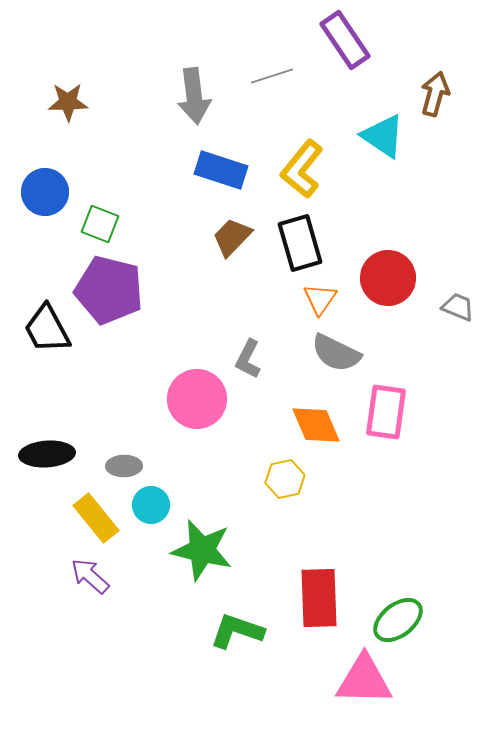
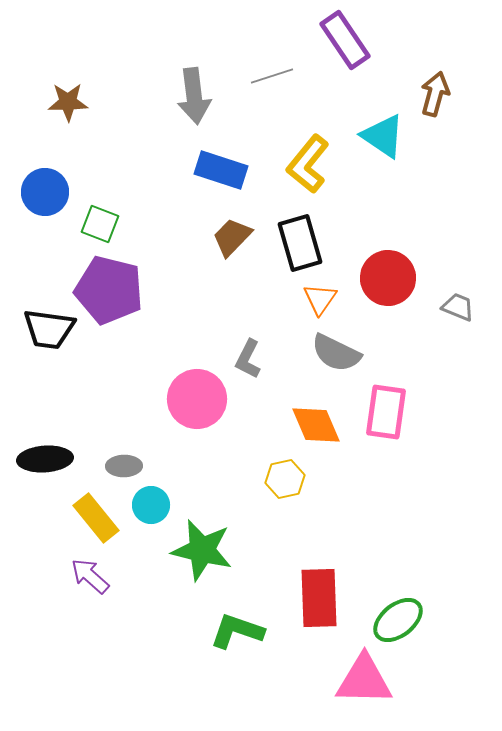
yellow L-shape: moved 6 px right, 5 px up
black trapezoid: moved 2 px right; rotated 54 degrees counterclockwise
black ellipse: moved 2 px left, 5 px down
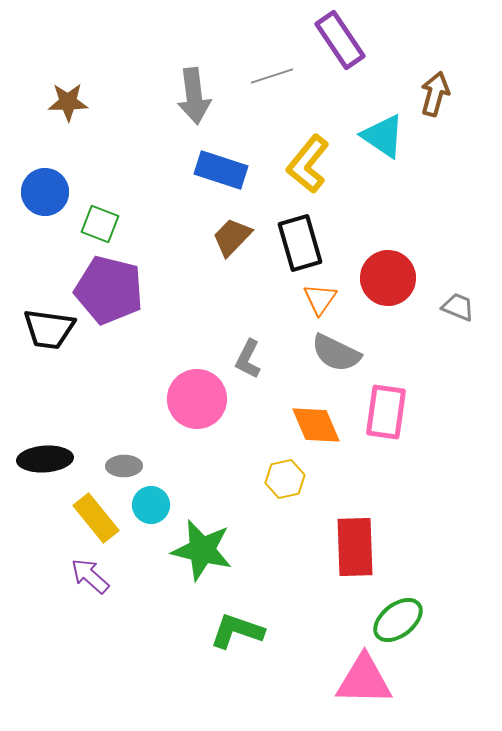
purple rectangle: moved 5 px left
red rectangle: moved 36 px right, 51 px up
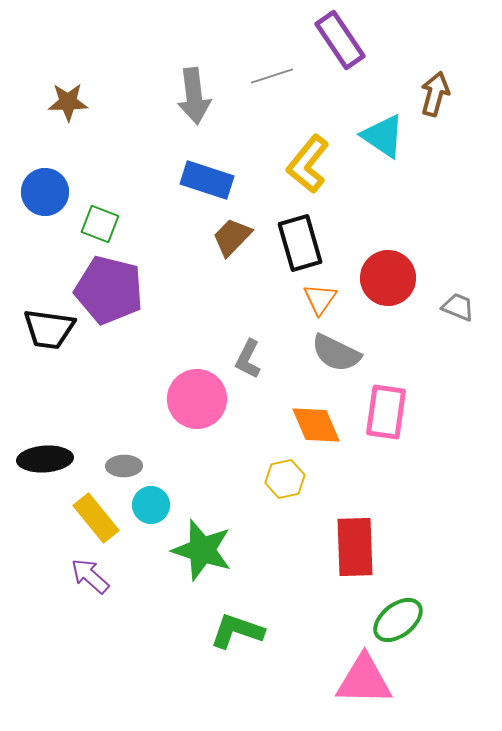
blue rectangle: moved 14 px left, 10 px down
green star: rotated 4 degrees clockwise
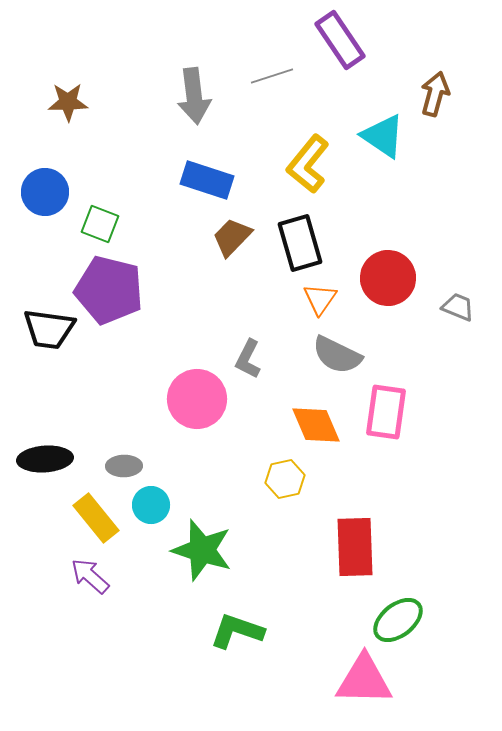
gray semicircle: moved 1 px right, 2 px down
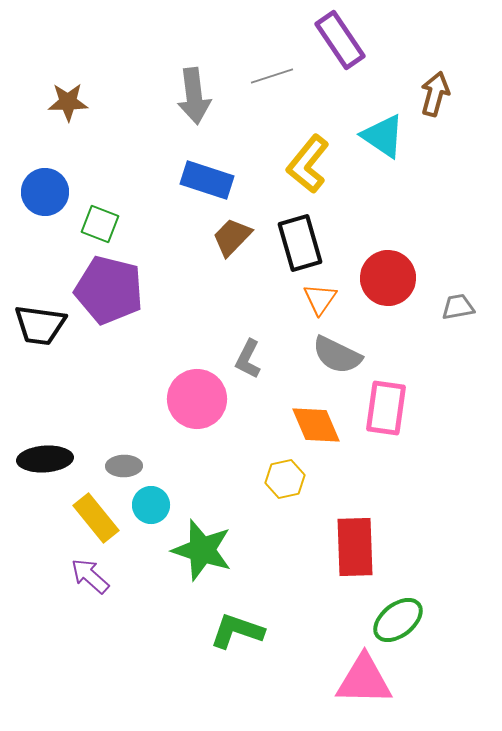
gray trapezoid: rotated 32 degrees counterclockwise
black trapezoid: moved 9 px left, 4 px up
pink rectangle: moved 4 px up
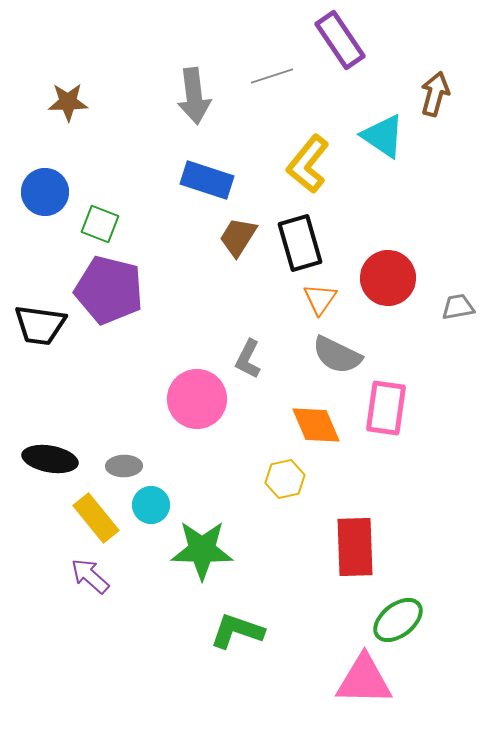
brown trapezoid: moved 6 px right; rotated 12 degrees counterclockwise
black ellipse: moved 5 px right; rotated 14 degrees clockwise
green star: rotated 16 degrees counterclockwise
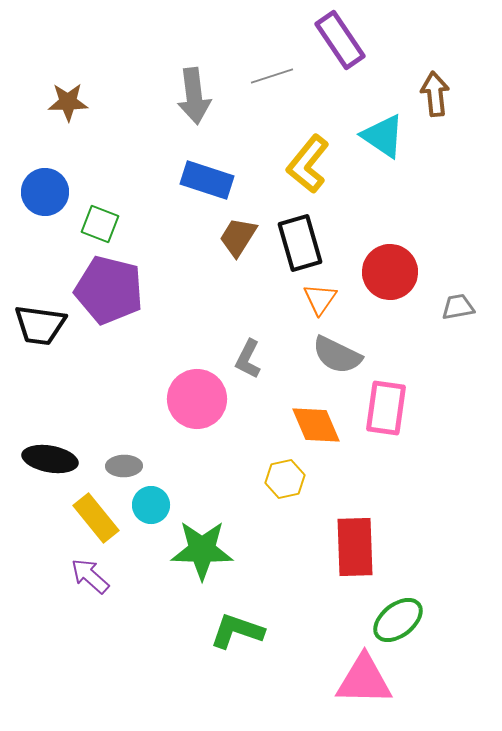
brown arrow: rotated 21 degrees counterclockwise
red circle: moved 2 px right, 6 px up
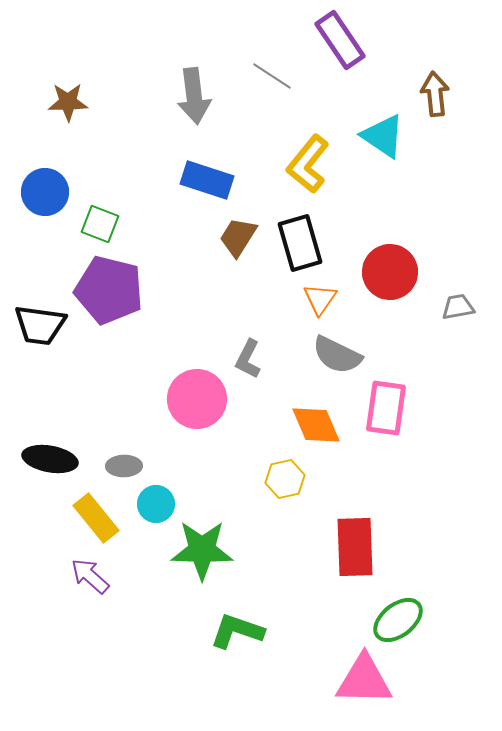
gray line: rotated 51 degrees clockwise
cyan circle: moved 5 px right, 1 px up
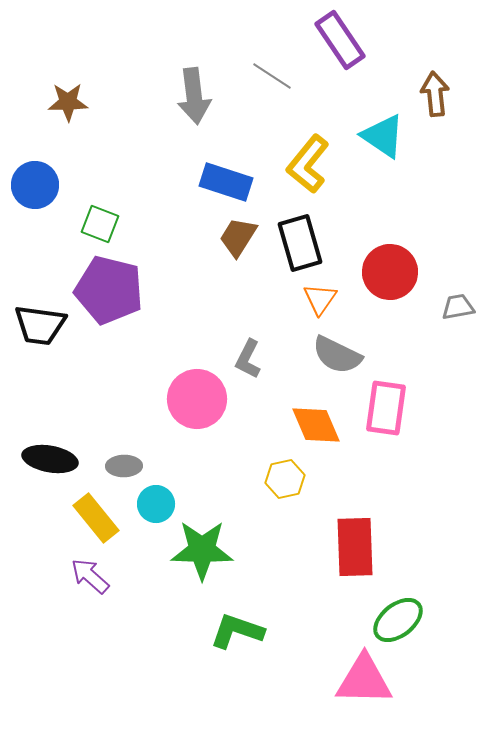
blue rectangle: moved 19 px right, 2 px down
blue circle: moved 10 px left, 7 px up
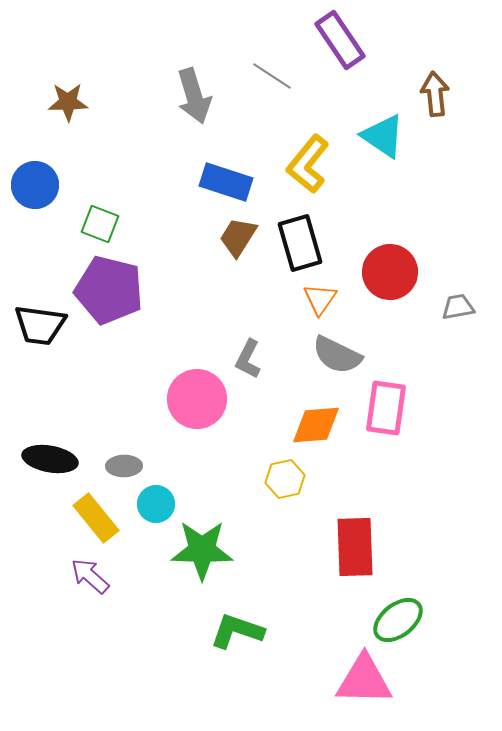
gray arrow: rotated 10 degrees counterclockwise
orange diamond: rotated 72 degrees counterclockwise
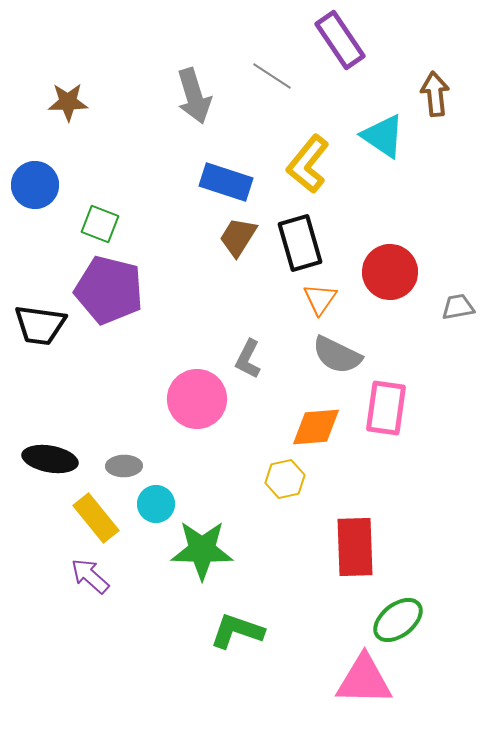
orange diamond: moved 2 px down
